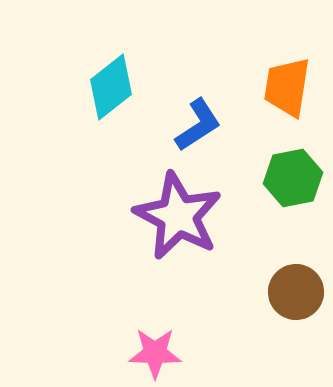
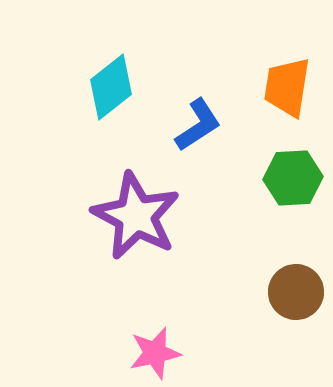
green hexagon: rotated 8 degrees clockwise
purple star: moved 42 px left
pink star: rotated 14 degrees counterclockwise
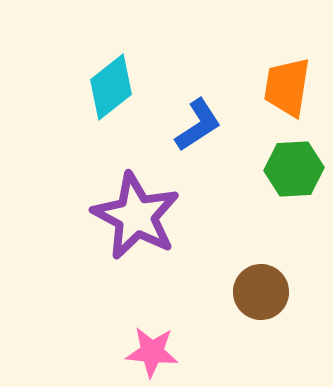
green hexagon: moved 1 px right, 9 px up
brown circle: moved 35 px left
pink star: moved 3 px left, 1 px up; rotated 18 degrees clockwise
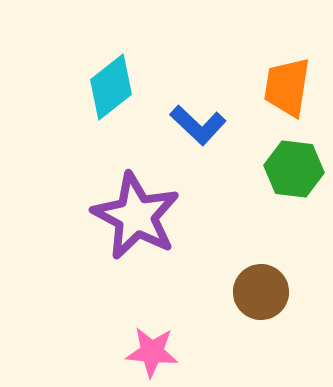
blue L-shape: rotated 76 degrees clockwise
green hexagon: rotated 10 degrees clockwise
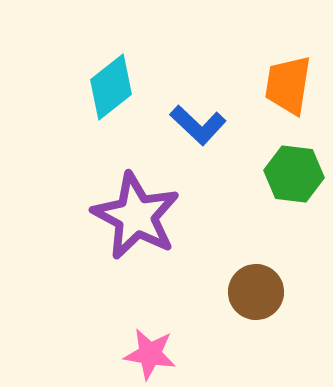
orange trapezoid: moved 1 px right, 2 px up
green hexagon: moved 5 px down
brown circle: moved 5 px left
pink star: moved 2 px left, 2 px down; rotated 4 degrees clockwise
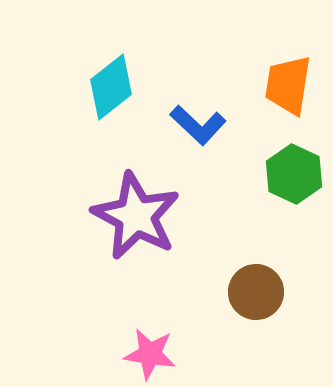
green hexagon: rotated 18 degrees clockwise
